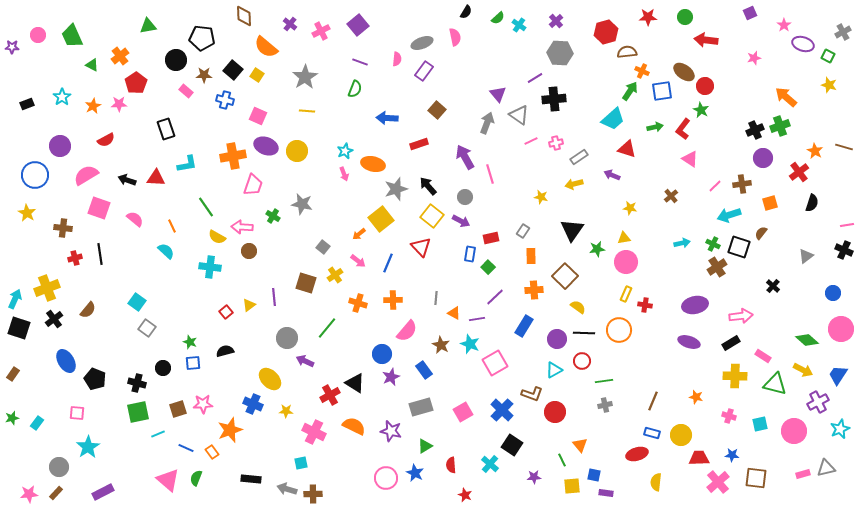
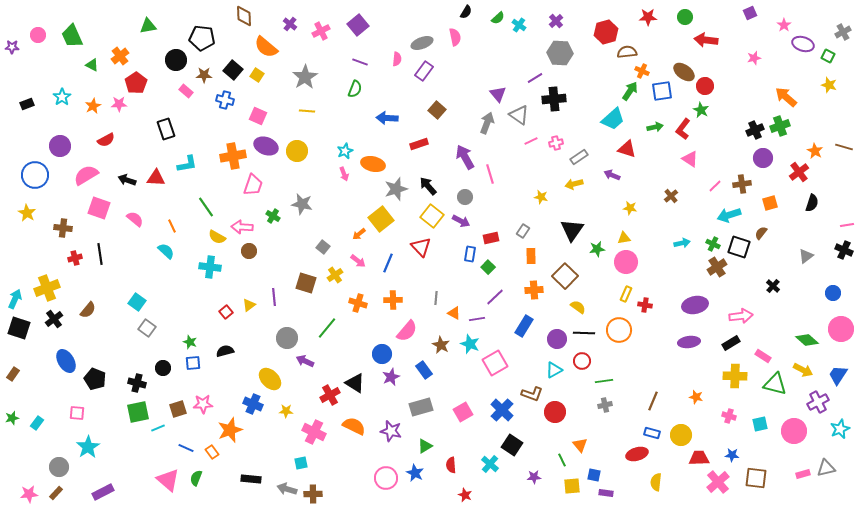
purple ellipse at (689, 342): rotated 25 degrees counterclockwise
cyan line at (158, 434): moved 6 px up
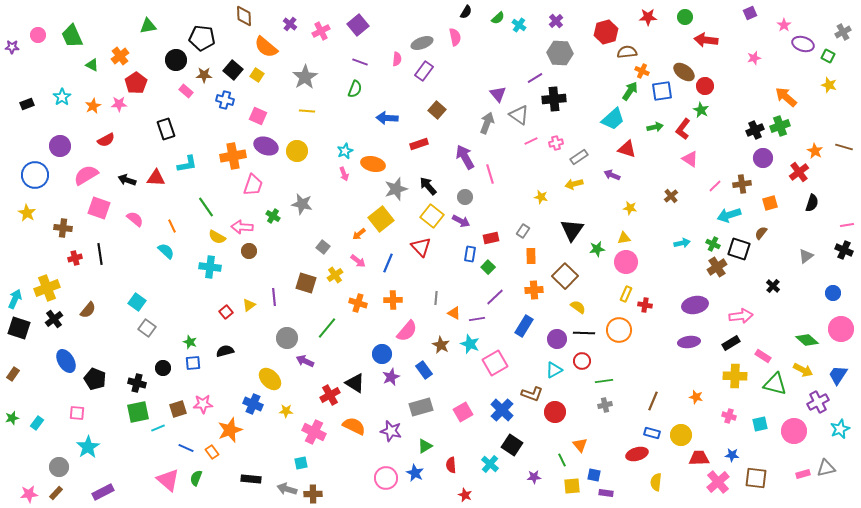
black square at (739, 247): moved 2 px down
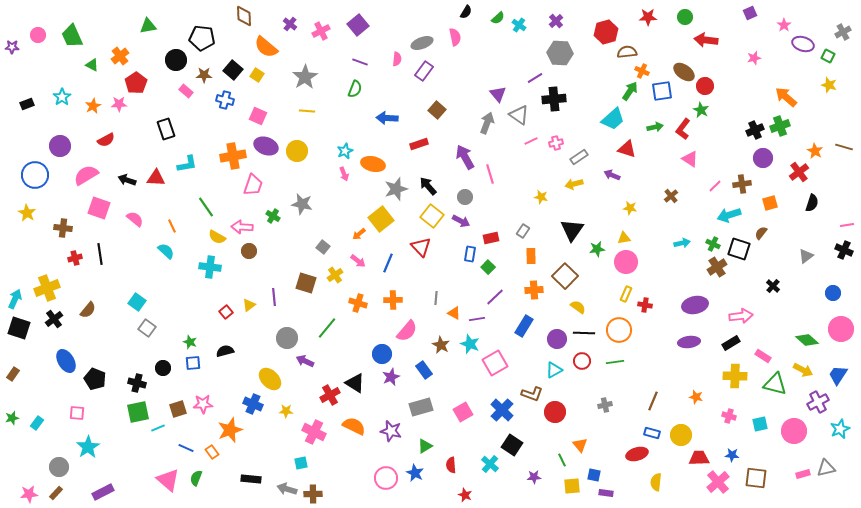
green line at (604, 381): moved 11 px right, 19 px up
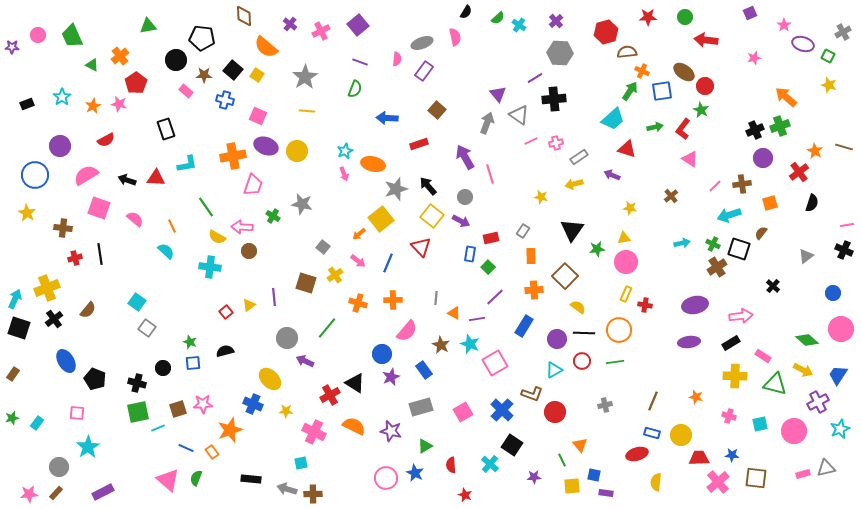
pink star at (119, 104): rotated 14 degrees clockwise
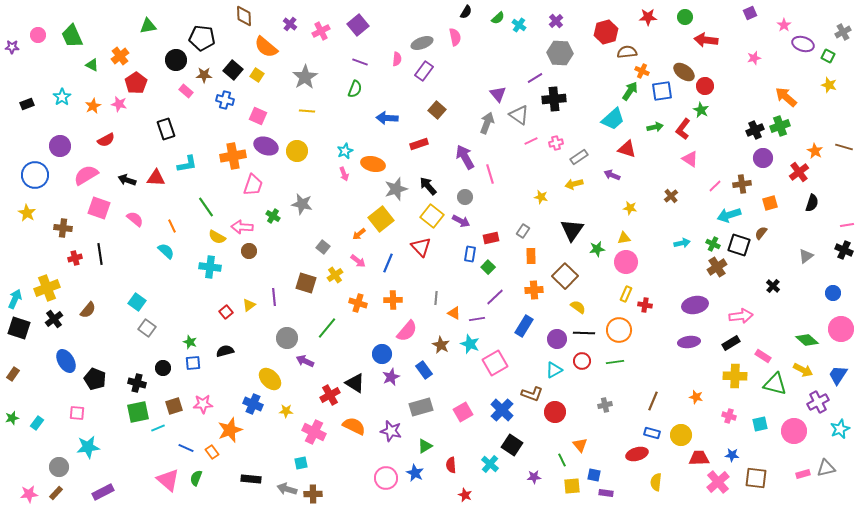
black square at (739, 249): moved 4 px up
brown square at (178, 409): moved 4 px left, 3 px up
cyan star at (88, 447): rotated 25 degrees clockwise
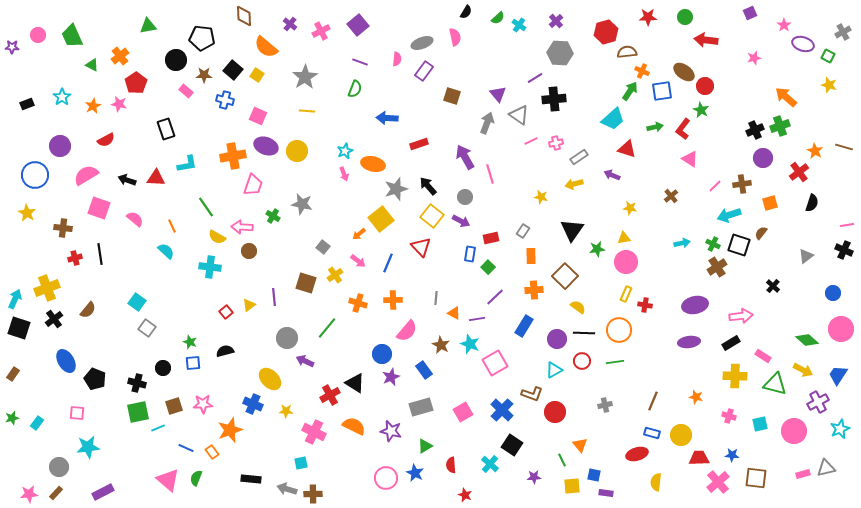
brown square at (437, 110): moved 15 px right, 14 px up; rotated 24 degrees counterclockwise
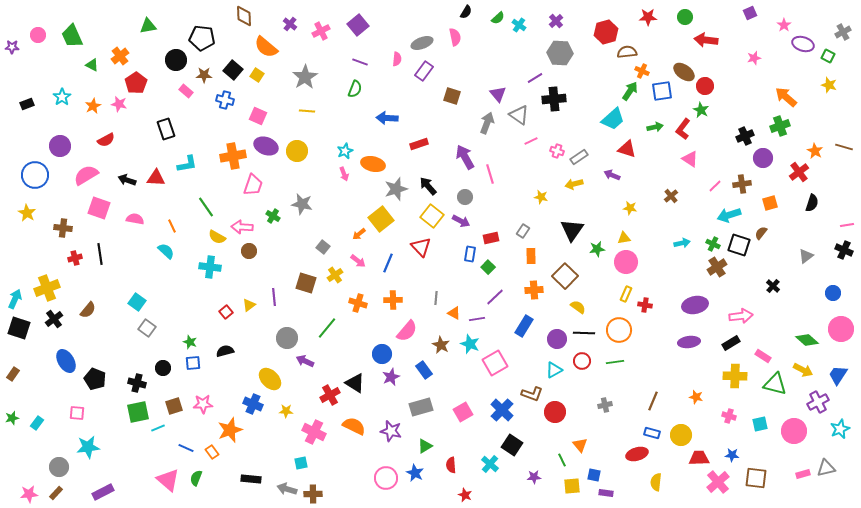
black cross at (755, 130): moved 10 px left, 6 px down
pink cross at (556, 143): moved 1 px right, 8 px down; rotated 32 degrees clockwise
pink semicircle at (135, 219): rotated 30 degrees counterclockwise
